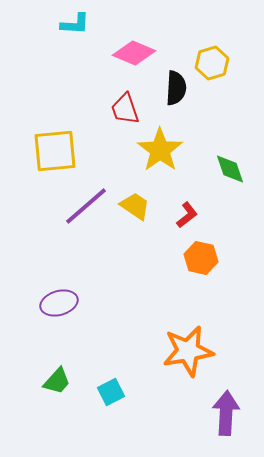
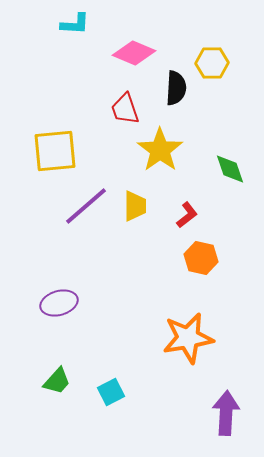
yellow hexagon: rotated 16 degrees clockwise
yellow trapezoid: rotated 56 degrees clockwise
orange star: moved 13 px up
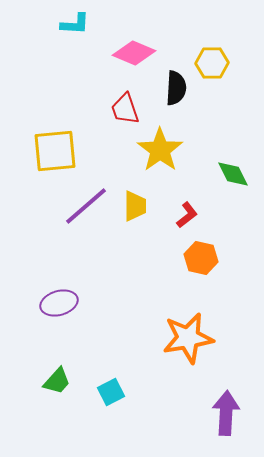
green diamond: moved 3 px right, 5 px down; rotated 8 degrees counterclockwise
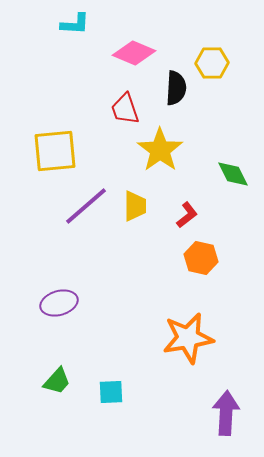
cyan square: rotated 24 degrees clockwise
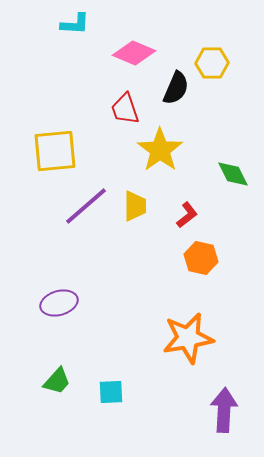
black semicircle: rotated 20 degrees clockwise
purple arrow: moved 2 px left, 3 px up
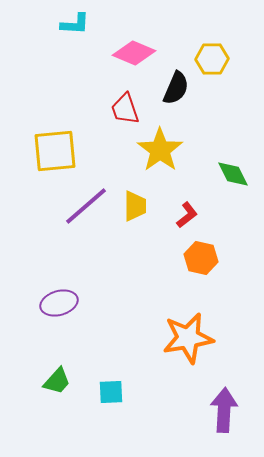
yellow hexagon: moved 4 px up
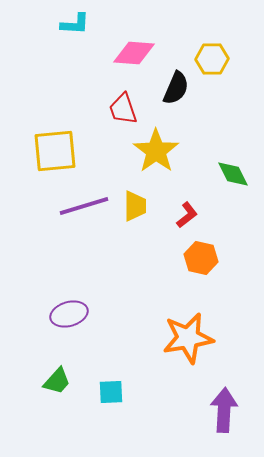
pink diamond: rotated 18 degrees counterclockwise
red trapezoid: moved 2 px left
yellow star: moved 4 px left, 1 px down
purple line: moved 2 px left; rotated 24 degrees clockwise
purple ellipse: moved 10 px right, 11 px down
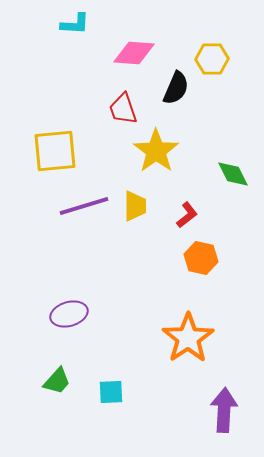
orange star: rotated 24 degrees counterclockwise
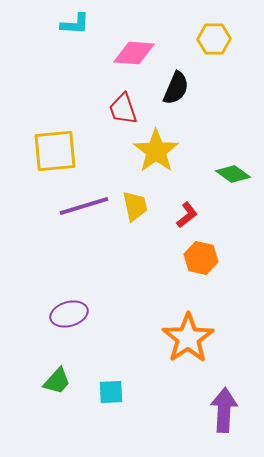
yellow hexagon: moved 2 px right, 20 px up
green diamond: rotated 28 degrees counterclockwise
yellow trapezoid: rotated 12 degrees counterclockwise
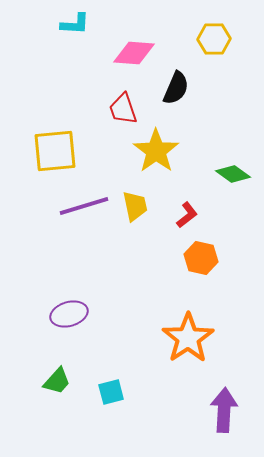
cyan square: rotated 12 degrees counterclockwise
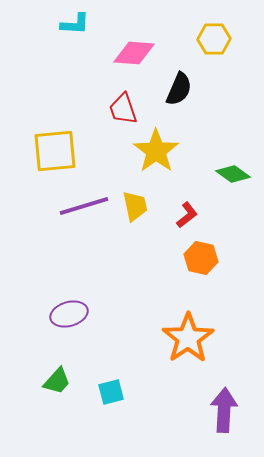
black semicircle: moved 3 px right, 1 px down
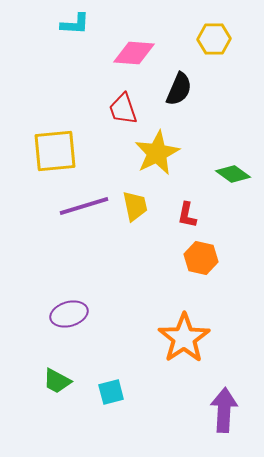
yellow star: moved 1 px right, 2 px down; rotated 9 degrees clockwise
red L-shape: rotated 140 degrees clockwise
orange star: moved 4 px left
green trapezoid: rotated 76 degrees clockwise
